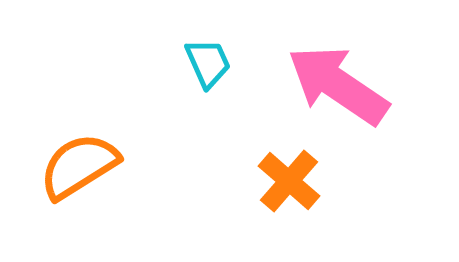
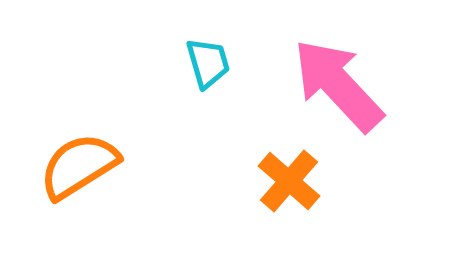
cyan trapezoid: rotated 8 degrees clockwise
pink arrow: rotated 13 degrees clockwise
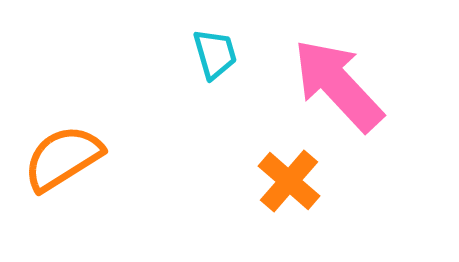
cyan trapezoid: moved 7 px right, 9 px up
orange semicircle: moved 16 px left, 8 px up
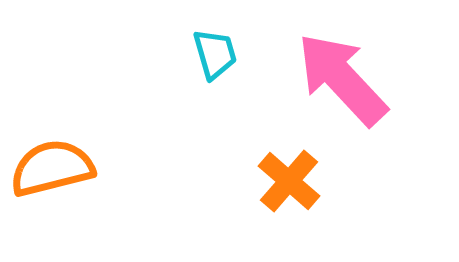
pink arrow: moved 4 px right, 6 px up
orange semicircle: moved 11 px left, 10 px down; rotated 18 degrees clockwise
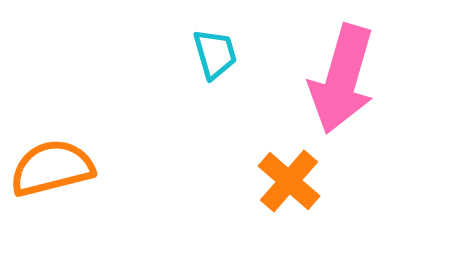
pink arrow: rotated 121 degrees counterclockwise
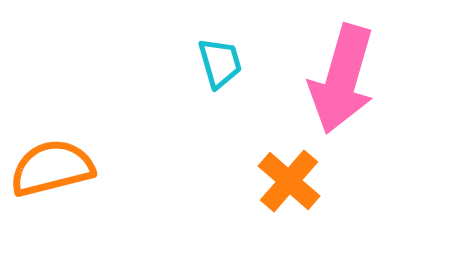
cyan trapezoid: moved 5 px right, 9 px down
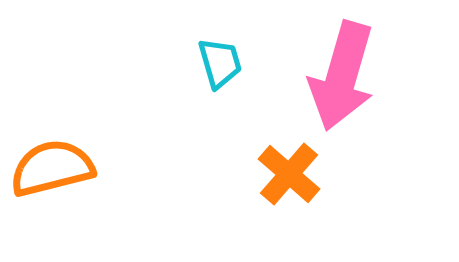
pink arrow: moved 3 px up
orange cross: moved 7 px up
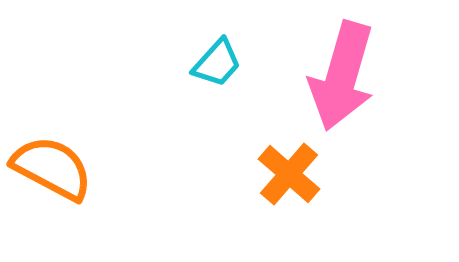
cyan trapezoid: moved 3 px left; rotated 58 degrees clockwise
orange semicircle: rotated 42 degrees clockwise
